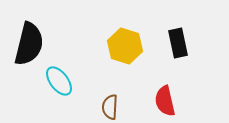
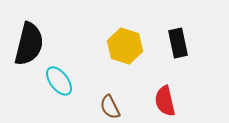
brown semicircle: rotated 30 degrees counterclockwise
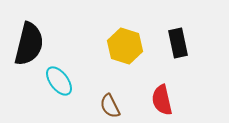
red semicircle: moved 3 px left, 1 px up
brown semicircle: moved 1 px up
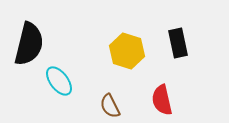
yellow hexagon: moved 2 px right, 5 px down
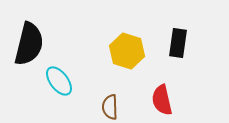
black rectangle: rotated 20 degrees clockwise
brown semicircle: moved 1 px down; rotated 25 degrees clockwise
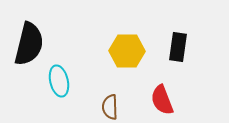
black rectangle: moved 4 px down
yellow hexagon: rotated 16 degrees counterclockwise
cyan ellipse: rotated 24 degrees clockwise
red semicircle: rotated 8 degrees counterclockwise
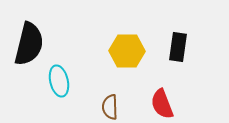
red semicircle: moved 4 px down
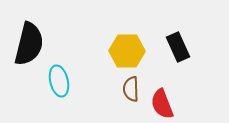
black rectangle: rotated 32 degrees counterclockwise
brown semicircle: moved 21 px right, 18 px up
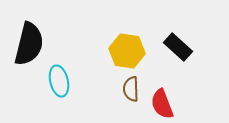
black rectangle: rotated 24 degrees counterclockwise
yellow hexagon: rotated 8 degrees clockwise
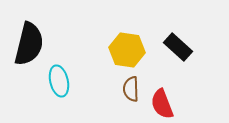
yellow hexagon: moved 1 px up
